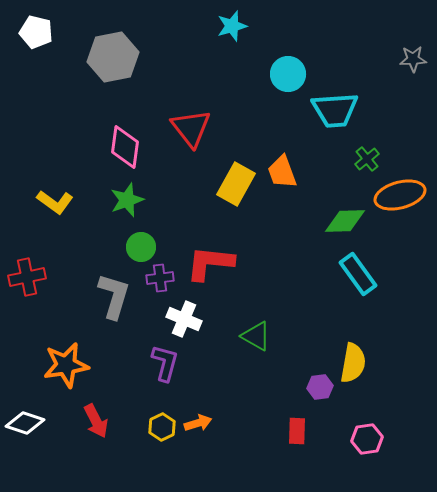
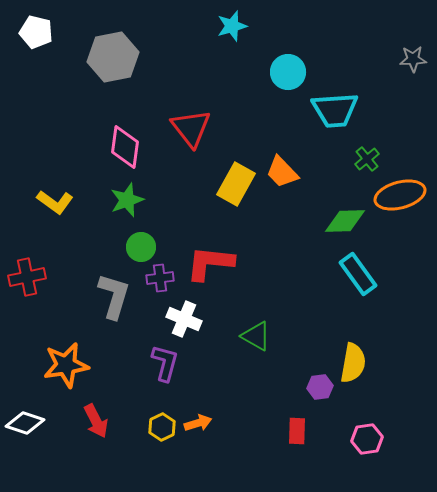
cyan circle: moved 2 px up
orange trapezoid: rotated 24 degrees counterclockwise
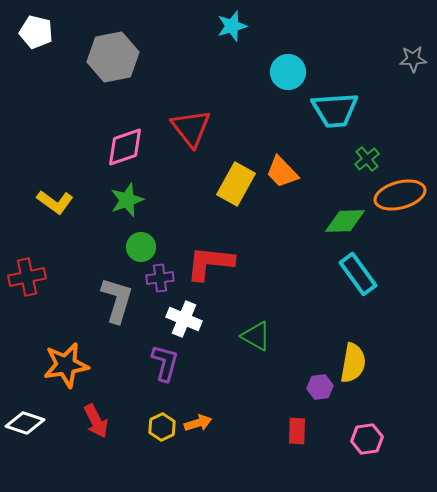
pink diamond: rotated 63 degrees clockwise
gray L-shape: moved 3 px right, 4 px down
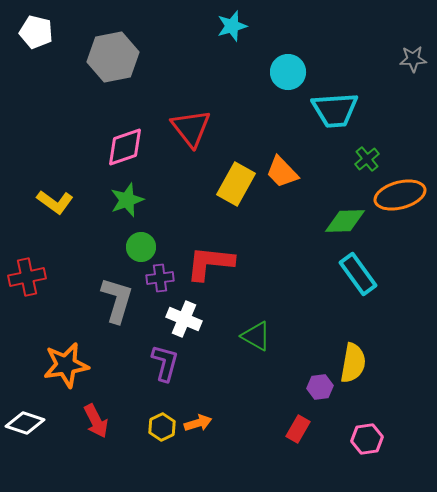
red rectangle: moved 1 px right, 2 px up; rotated 28 degrees clockwise
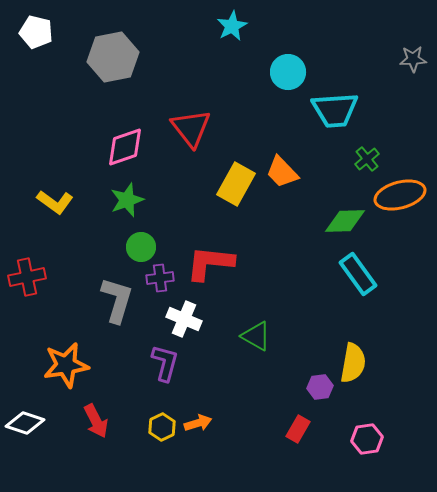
cyan star: rotated 12 degrees counterclockwise
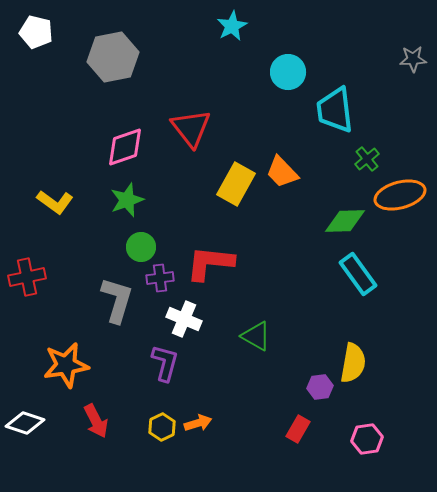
cyan trapezoid: rotated 87 degrees clockwise
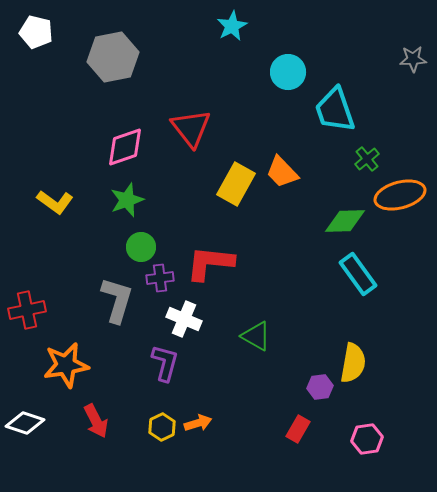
cyan trapezoid: rotated 12 degrees counterclockwise
red cross: moved 33 px down
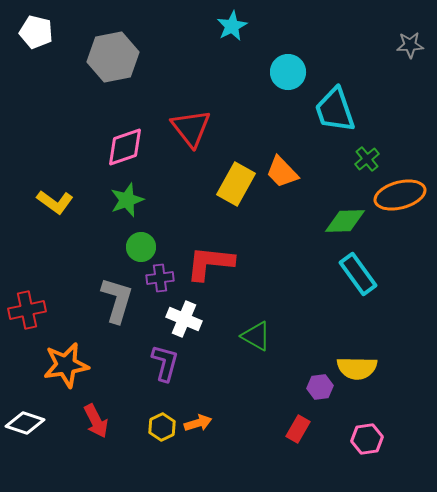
gray star: moved 3 px left, 14 px up
yellow semicircle: moved 4 px right, 5 px down; rotated 81 degrees clockwise
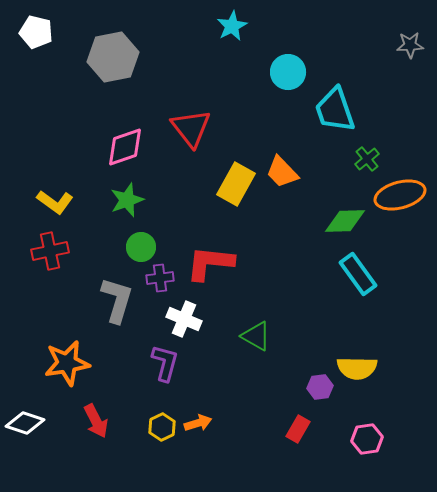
red cross: moved 23 px right, 59 px up
orange star: moved 1 px right, 2 px up
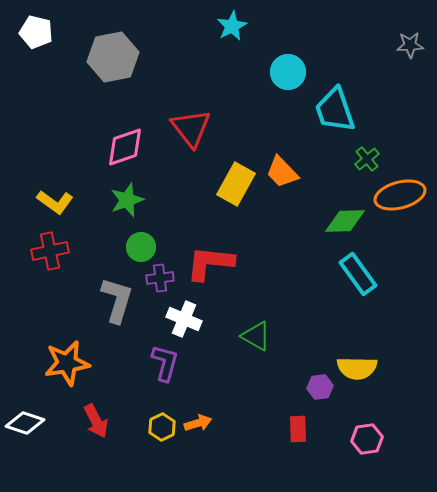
red rectangle: rotated 32 degrees counterclockwise
